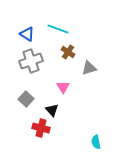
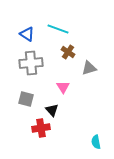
gray cross: moved 2 px down; rotated 15 degrees clockwise
gray square: rotated 28 degrees counterclockwise
red cross: rotated 24 degrees counterclockwise
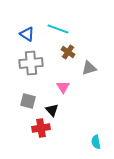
gray square: moved 2 px right, 2 px down
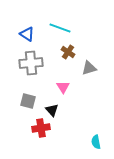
cyan line: moved 2 px right, 1 px up
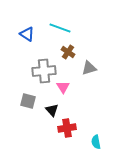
gray cross: moved 13 px right, 8 px down
red cross: moved 26 px right
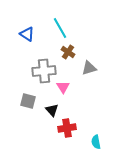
cyan line: rotated 40 degrees clockwise
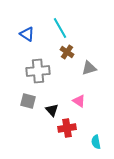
brown cross: moved 1 px left
gray cross: moved 6 px left
pink triangle: moved 16 px right, 14 px down; rotated 24 degrees counterclockwise
